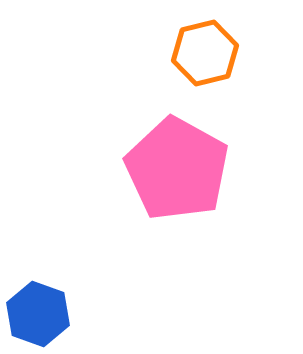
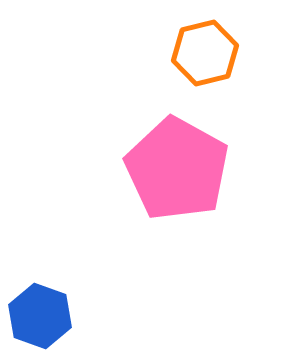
blue hexagon: moved 2 px right, 2 px down
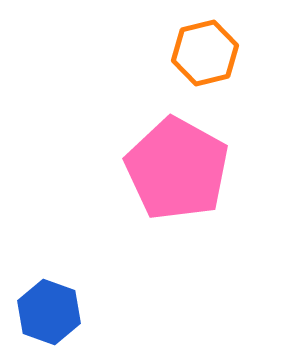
blue hexagon: moved 9 px right, 4 px up
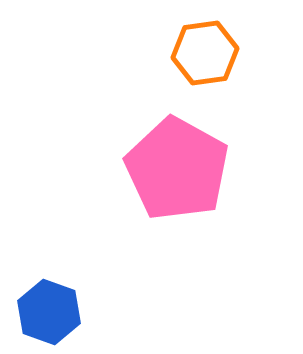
orange hexagon: rotated 6 degrees clockwise
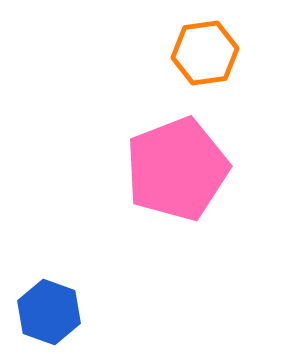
pink pentagon: rotated 22 degrees clockwise
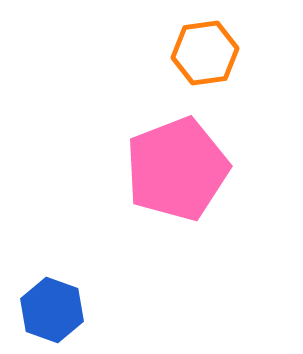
blue hexagon: moved 3 px right, 2 px up
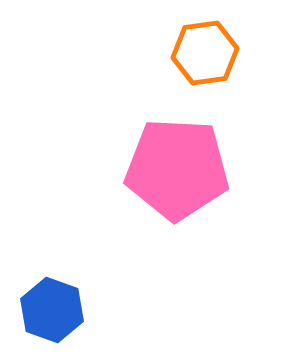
pink pentagon: rotated 24 degrees clockwise
